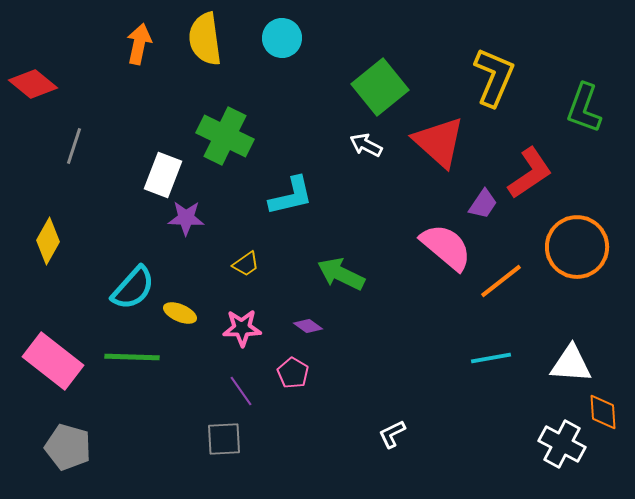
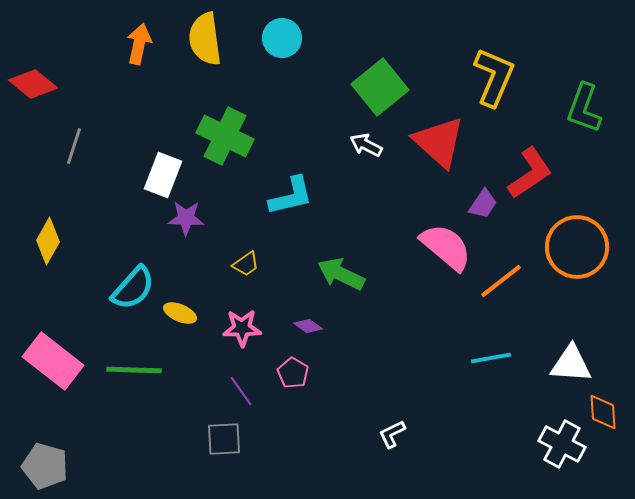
green line: moved 2 px right, 13 px down
gray pentagon: moved 23 px left, 19 px down
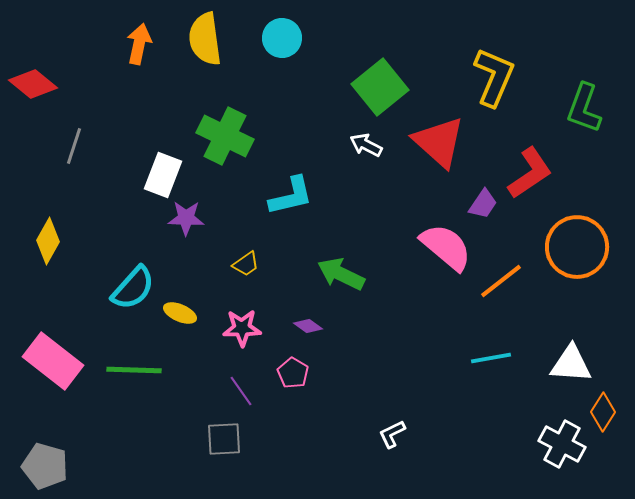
orange diamond: rotated 36 degrees clockwise
